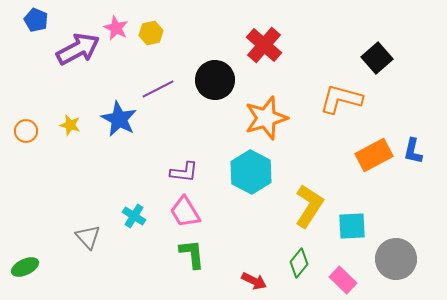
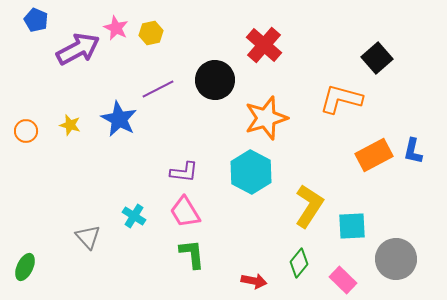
green ellipse: rotated 40 degrees counterclockwise
red arrow: rotated 15 degrees counterclockwise
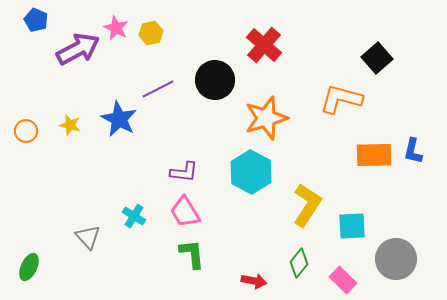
orange rectangle: rotated 27 degrees clockwise
yellow L-shape: moved 2 px left, 1 px up
green ellipse: moved 4 px right
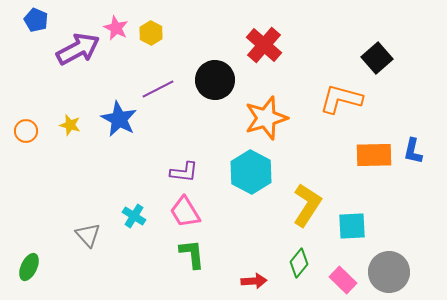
yellow hexagon: rotated 20 degrees counterclockwise
gray triangle: moved 2 px up
gray circle: moved 7 px left, 13 px down
red arrow: rotated 15 degrees counterclockwise
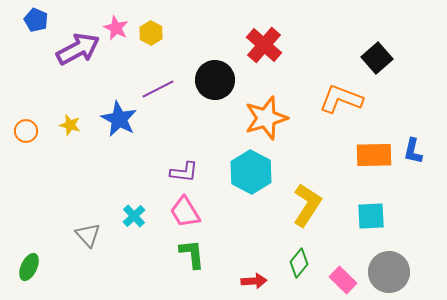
orange L-shape: rotated 6 degrees clockwise
cyan cross: rotated 15 degrees clockwise
cyan square: moved 19 px right, 10 px up
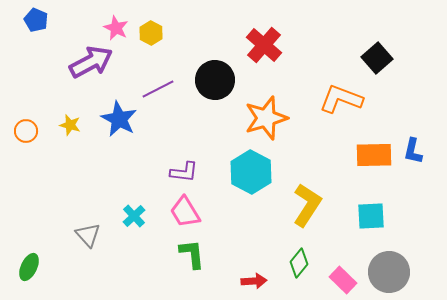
purple arrow: moved 13 px right, 13 px down
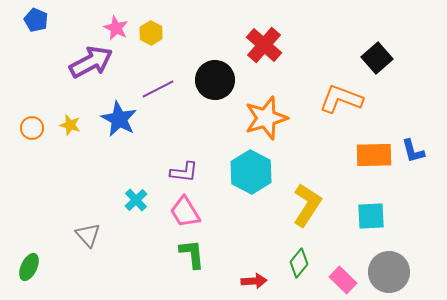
orange circle: moved 6 px right, 3 px up
blue L-shape: rotated 28 degrees counterclockwise
cyan cross: moved 2 px right, 16 px up
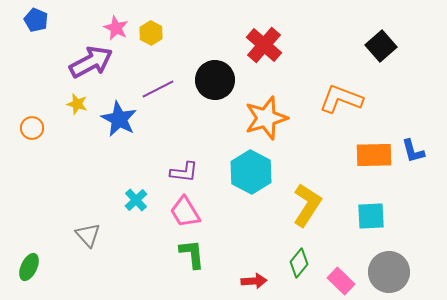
black square: moved 4 px right, 12 px up
yellow star: moved 7 px right, 21 px up
pink rectangle: moved 2 px left, 1 px down
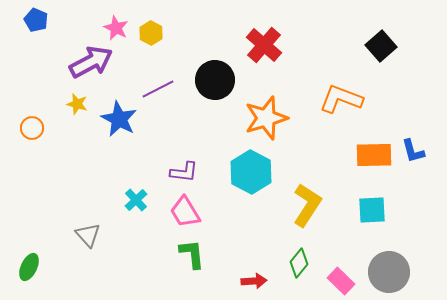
cyan square: moved 1 px right, 6 px up
